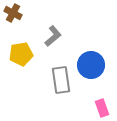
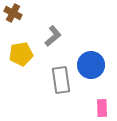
pink rectangle: rotated 18 degrees clockwise
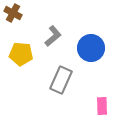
yellow pentagon: rotated 15 degrees clockwise
blue circle: moved 17 px up
gray rectangle: rotated 32 degrees clockwise
pink rectangle: moved 2 px up
